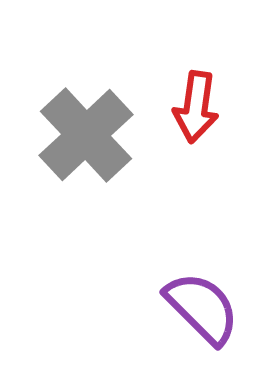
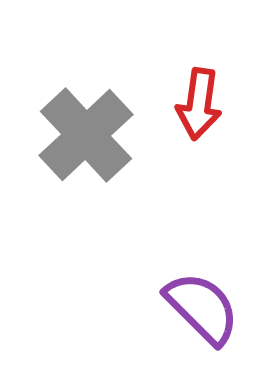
red arrow: moved 3 px right, 3 px up
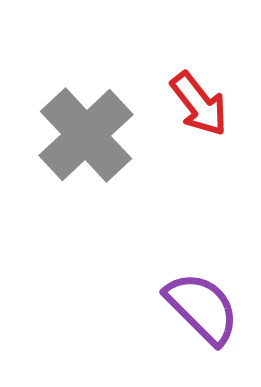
red arrow: rotated 46 degrees counterclockwise
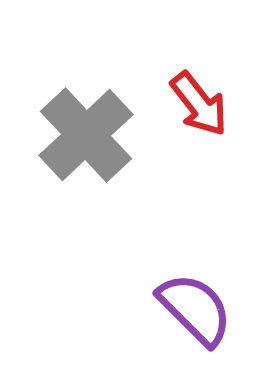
purple semicircle: moved 7 px left, 1 px down
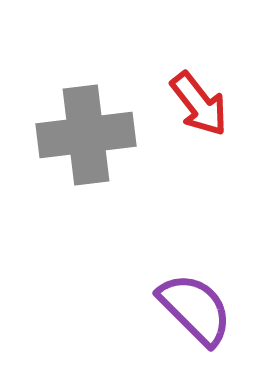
gray cross: rotated 36 degrees clockwise
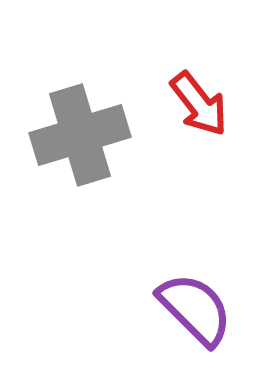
gray cross: moved 6 px left; rotated 10 degrees counterclockwise
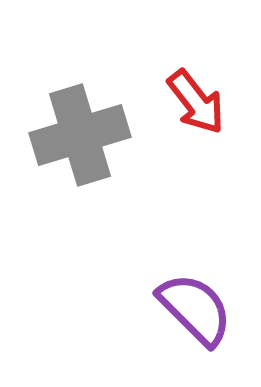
red arrow: moved 3 px left, 2 px up
